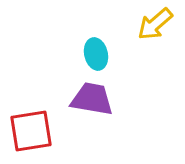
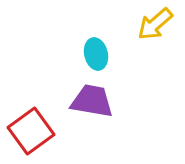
purple trapezoid: moved 2 px down
red square: rotated 27 degrees counterclockwise
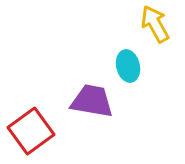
yellow arrow: rotated 102 degrees clockwise
cyan ellipse: moved 32 px right, 12 px down
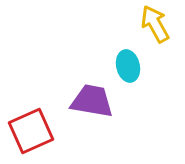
red square: rotated 12 degrees clockwise
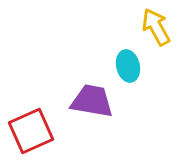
yellow arrow: moved 1 px right, 3 px down
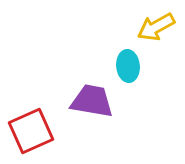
yellow arrow: rotated 90 degrees counterclockwise
cyan ellipse: rotated 8 degrees clockwise
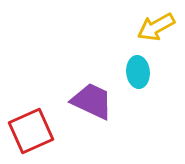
cyan ellipse: moved 10 px right, 6 px down
purple trapezoid: rotated 15 degrees clockwise
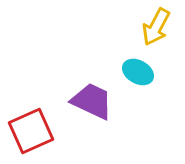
yellow arrow: rotated 33 degrees counterclockwise
cyan ellipse: rotated 56 degrees counterclockwise
